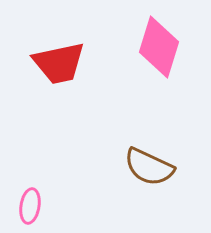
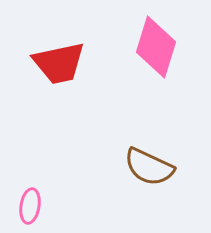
pink diamond: moved 3 px left
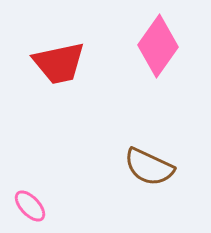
pink diamond: moved 2 px right, 1 px up; rotated 18 degrees clockwise
pink ellipse: rotated 52 degrees counterclockwise
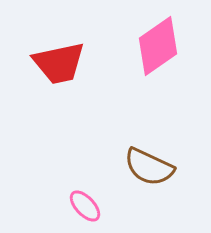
pink diamond: rotated 20 degrees clockwise
pink ellipse: moved 55 px right
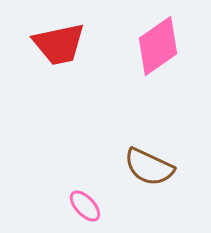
red trapezoid: moved 19 px up
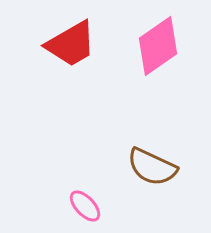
red trapezoid: moved 12 px right; rotated 18 degrees counterclockwise
brown semicircle: moved 3 px right
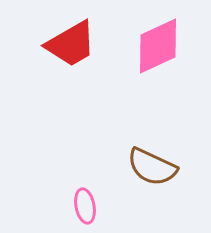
pink diamond: rotated 10 degrees clockwise
pink ellipse: rotated 32 degrees clockwise
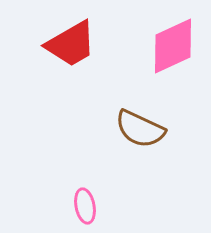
pink diamond: moved 15 px right
brown semicircle: moved 12 px left, 38 px up
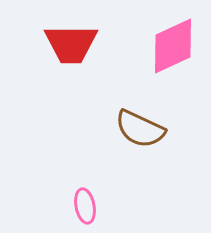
red trapezoid: rotated 30 degrees clockwise
